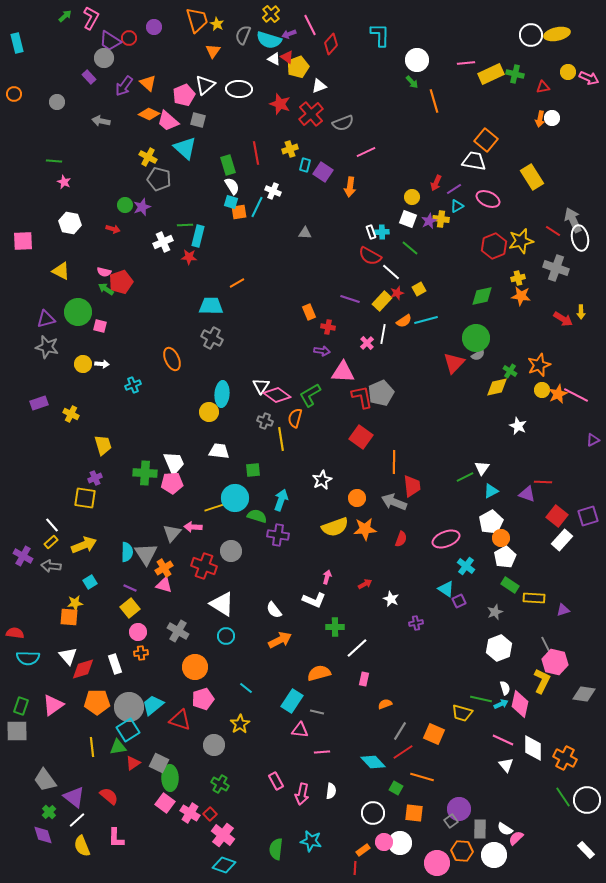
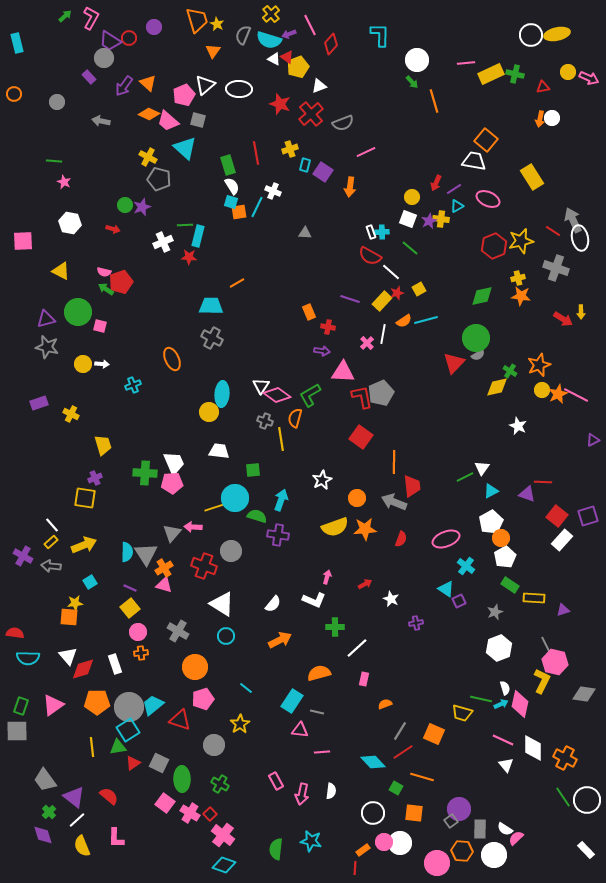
white semicircle at (274, 610): moved 1 px left, 6 px up; rotated 102 degrees counterclockwise
green ellipse at (170, 778): moved 12 px right, 1 px down
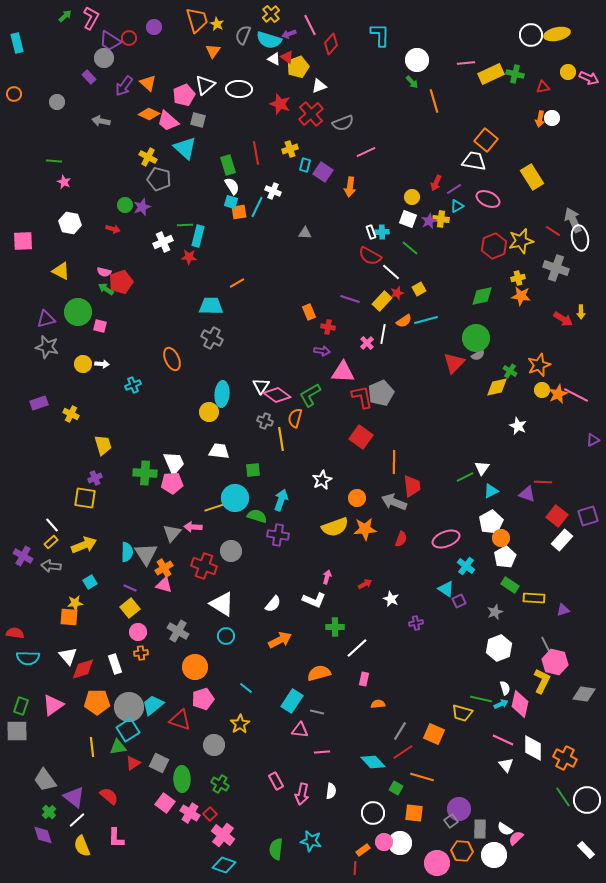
orange semicircle at (385, 704): moved 7 px left; rotated 16 degrees clockwise
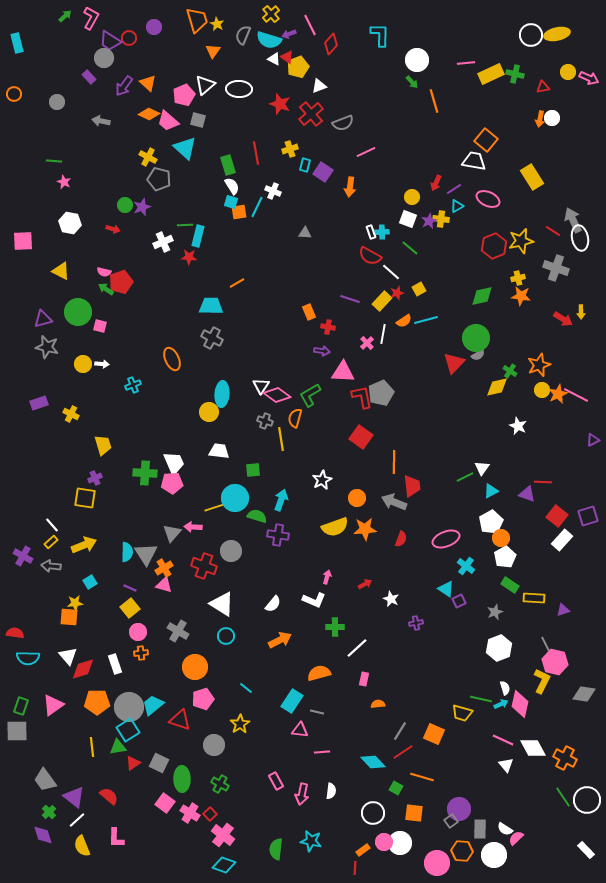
purple triangle at (46, 319): moved 3 px left
white diamond at (533, 748): rotated 28 degrees counterclockwise
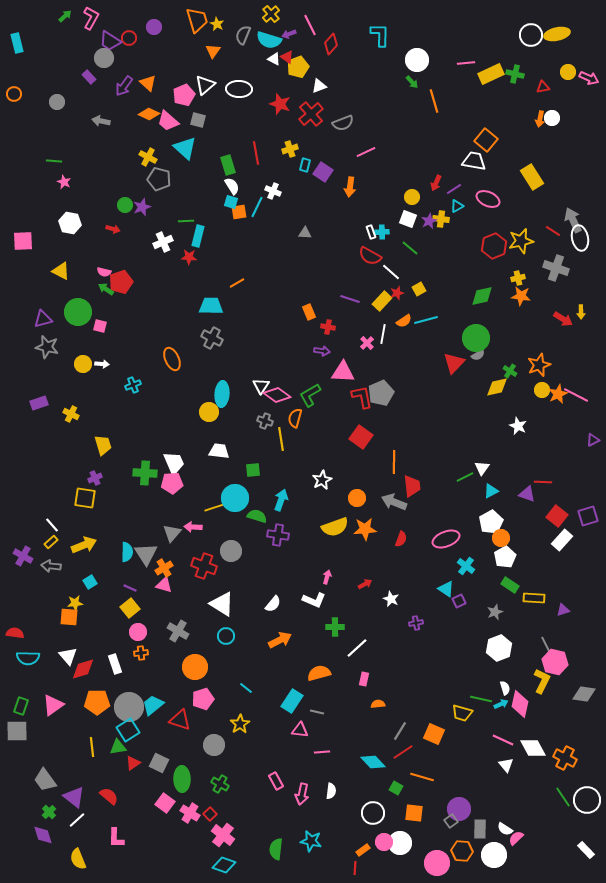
green line at (185, 225): moved 1 px right, 4 px up
yellow semicircle at (82, 846): moved 4 px left, 13 px down
